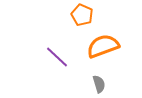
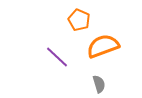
orange pentagon: moved 3 px left, 5 px down
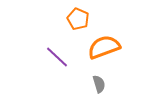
orange pentagon: moved 1 px left, 1 px up
orange semicircle: moved 1 px right, 1 px down
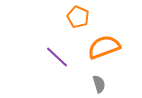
orange pentagon: moved 2 px up
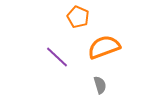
gray semicircle: moved 1 px right, 1 px down
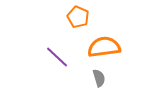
orange semicircle: rotated 12 degrees clockwise
gray semicircle: moved 1 px left, 7 px up
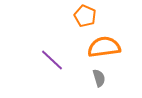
orange pentagon: moved 7 px right, 1 px up
purple line: moved 5 px left, 3 px down
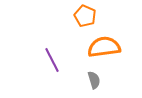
purple line: rotated 20 degrees clockwise
gray semicircle: moved 5 px left, 2 px down
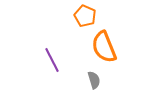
orange semicircle: rotated 104 degrees counterclockwise
